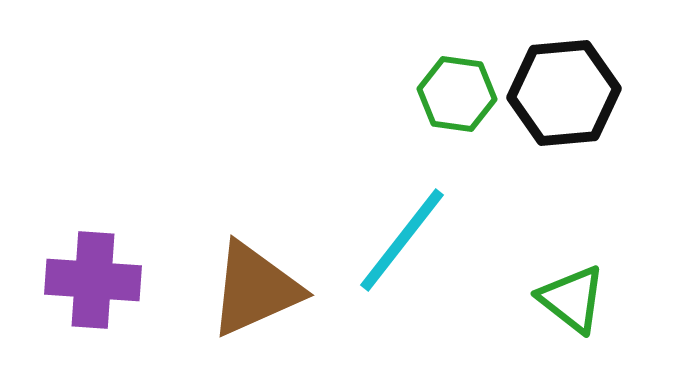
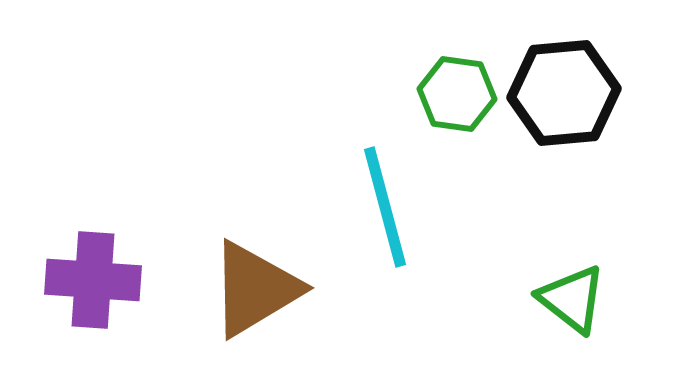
cyan line: moved 17 px left, 33 px up; rotated 53 degrees counterclockwise
brown triangle: rotated 7 degrees counterclockwise
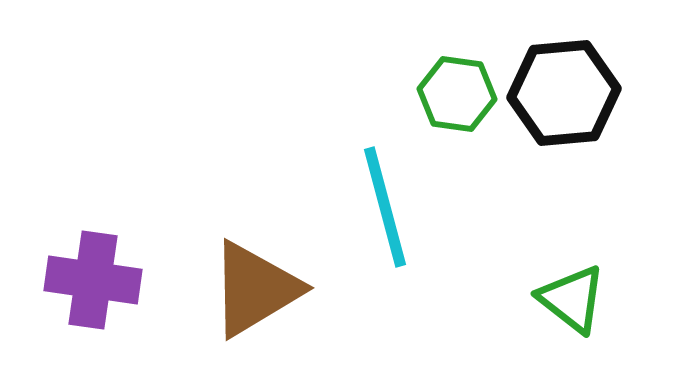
purple cross: rotated 4 degrees clockwise
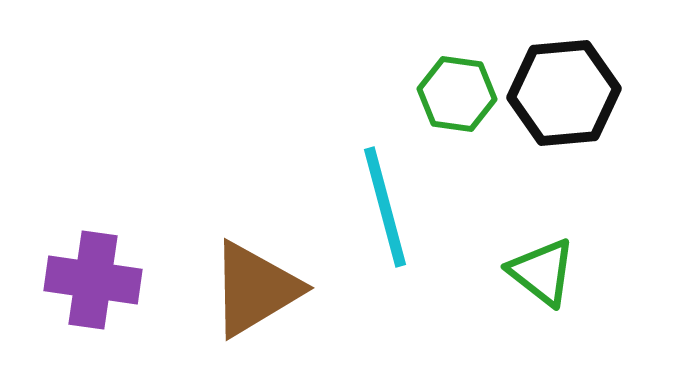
green triangle: moved 30 px left, 27 px up
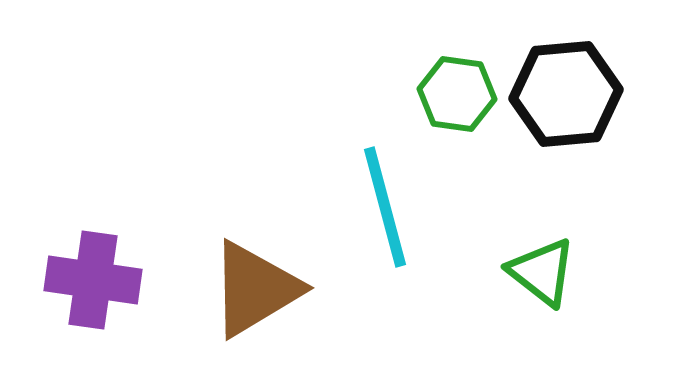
black hexagon: moved 2 px right, 1 px down
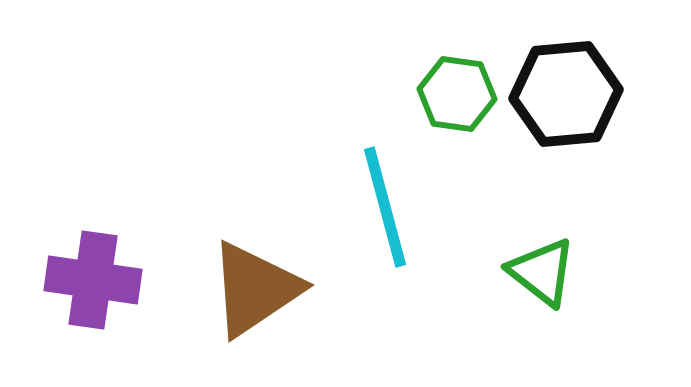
brown triangle: rotated 3 degrees counterclockwise
